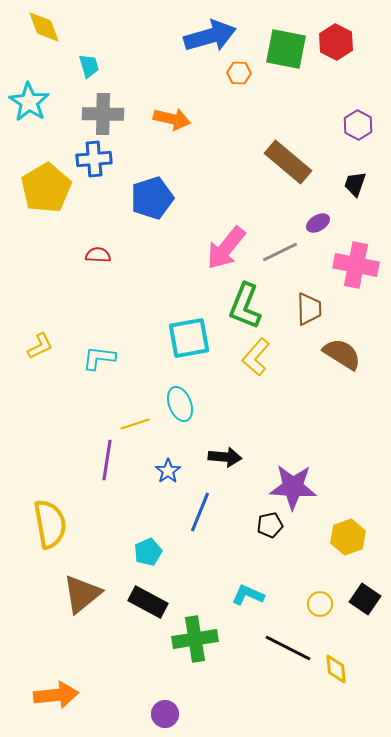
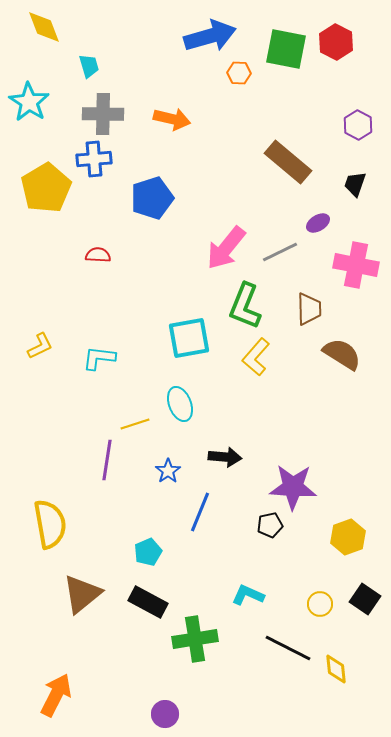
orange arrow at (56, 695): rotated 57 degrees counterclockwise
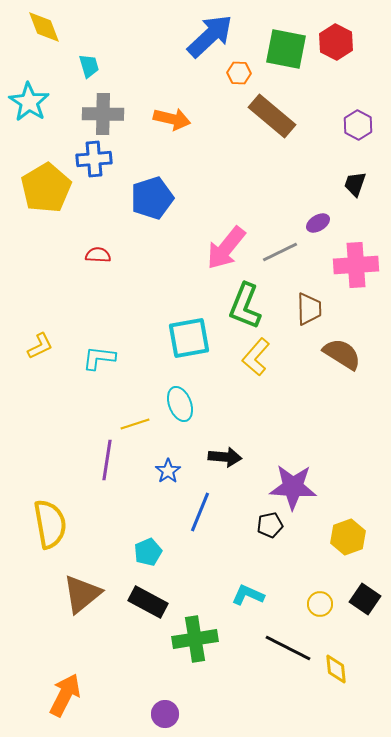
blue arrow at (210, 36): rotated 27 degrees counterclockwise
brown rectangle at (288, 162): moved 16 px left, 46 px up
pink cross at (356, 265): rotated 15 degrees counterclockwise
orange arrow at (56, 695): moved 9 px right
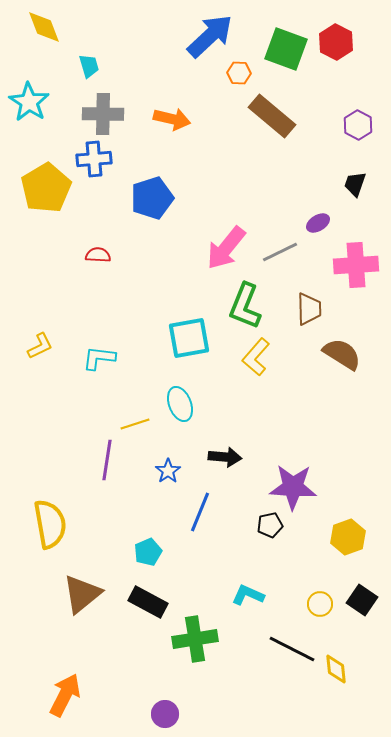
green square at (286, 49): rotated 9 degrees clockwise
black square at (365, 599): moved 3 px left, 1 px down
black line at (288, 648): moved 4 px right, 1 px down
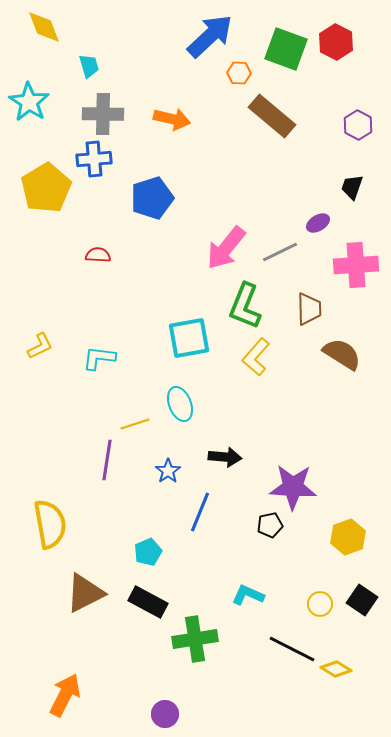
black trapezoid at (355, 184): moved 3 px left, 3 px down
brown triangle at (82, 594): moved 3 px right, 1 px up; rotated 12 degrees clockwise
yellow diamond at (336, 669): rotated 52 degrees counterclockwise
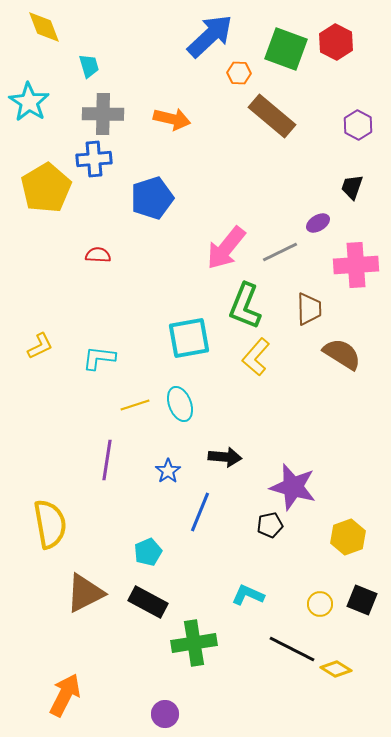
yellow line at (135, 424): moved 19 px up
purple star at (293, 487): rotated 12 degrees clockwise
black square at (362, 600): rotated 12 degrees counterclockwise
green cross at (195, 639): moved 1 px left, 4 px down
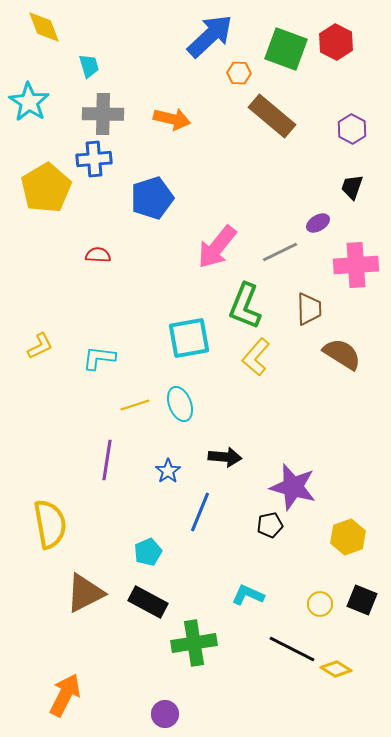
purple hexagon at (358, 125): moved 6 px left, 4 px down
pink arrow at (226, 248): moved 9 px left, 1 px up
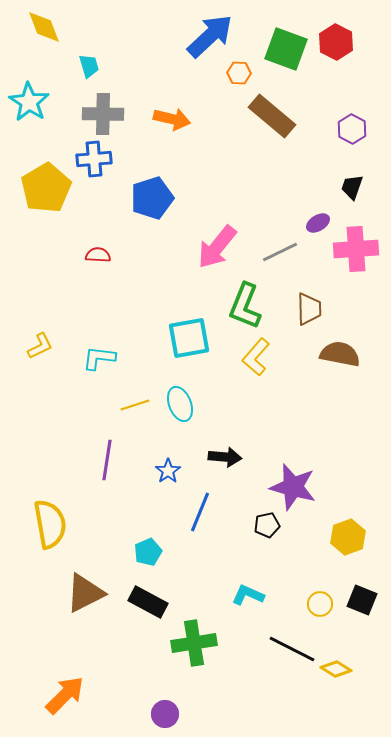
pink cross at (356, 265): moved 16 px up
brown semicircle at (342, 354): moved 2 px left; rotated 21 degrees counterclockwise
black pentagon at (270, 525): moved 3 px left
orange arrow at (65, 695): rotated 18 degrees clockwise
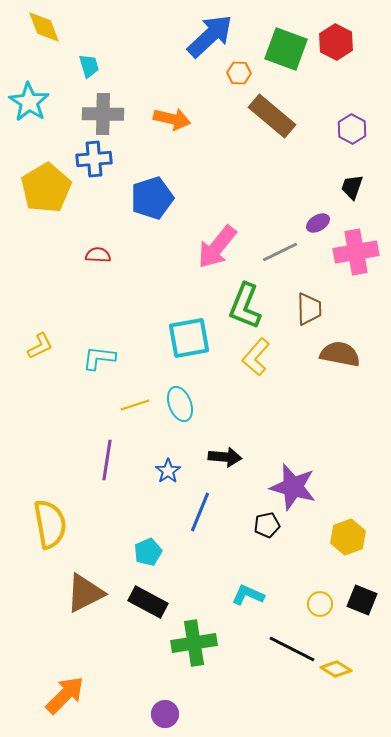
pink cross at (356, 249): moved 3 px down; rotated 6 degrees counterclockwise
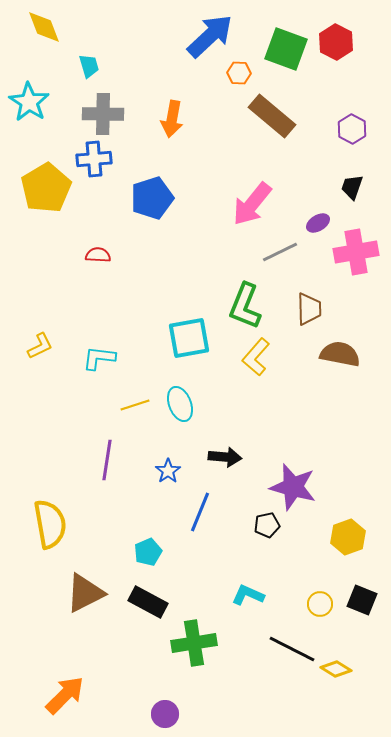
orange arrow at (172, 119): rotated 87 degrees clockwise
pink arrow at (217, 247): moved 35 px right, 43 px up
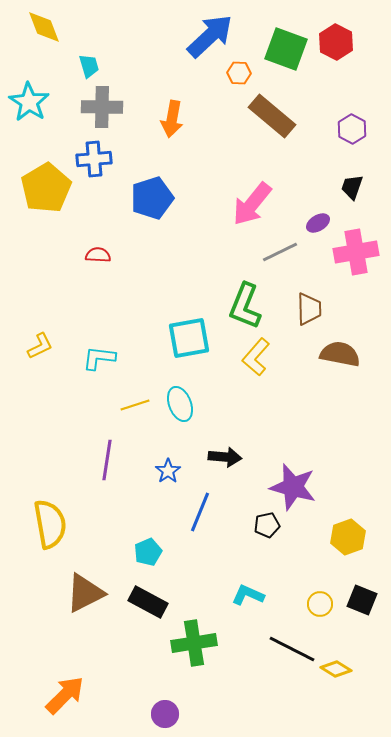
gray cross at (103, 114): moved 1 px left, 7 px up
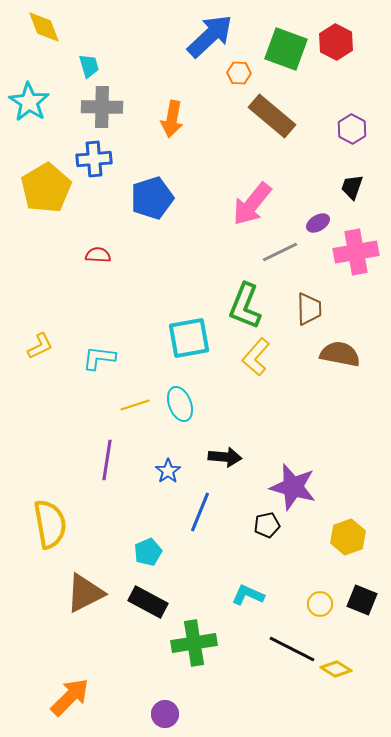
orange arrow at (65, 695): moved 5 px right, 2 px down
